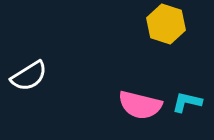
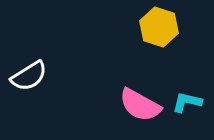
yellow hexagon: moved 7 px left, 3 px down
pink semicircle: rotated 15 degrees clockwise
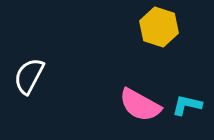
white semicircle: rotated 150 degrees clockwise
cyan L-shape: moved 3 px down
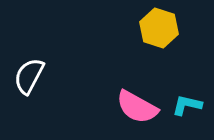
yellow hexagon: moved 1 px down
pink semicircle: moved 3 px left, 2 px down
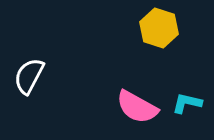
cyan L-shape: moved 2 px up
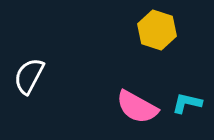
yellow hexagon: moved 2 px left, 2 px down
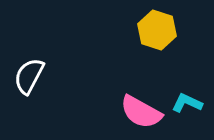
cyan L-shape: rotated 12 degrees clockwise
pink semicircle: moved 4 px right, 5 px down
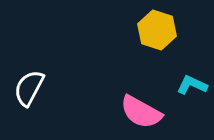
white semicircle: moved 12 px down
cyan L-shape: moved 5 px right, 18 px up
